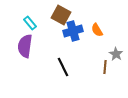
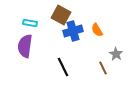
cyan rectangle: rotated 40 degrees counterclockwise
brown line: moved 2 px left, 1 px down; rotated 32 degrees counterclockwise
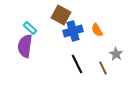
cyan rectangle: moved 5 px down; rotated 32 degrees clockwise
black line: moved 14 px right, 3 px up
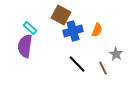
orange semicircle: rotated 128 degrees counterclockwise
black line: rotated 18 degrees counterclockwise
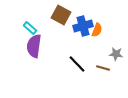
blue cross: moved 10 px right, 5 px up
purple semicircle: moved 9 px right
gray star: rotated 24 degrees counterclockwise
brown line: rotated 48 degrees counterclockwise
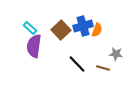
brown square: moved 15 px down; rotated 18 degrees clockwise
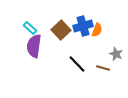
gray star: rotated 16 degrees clockwise
